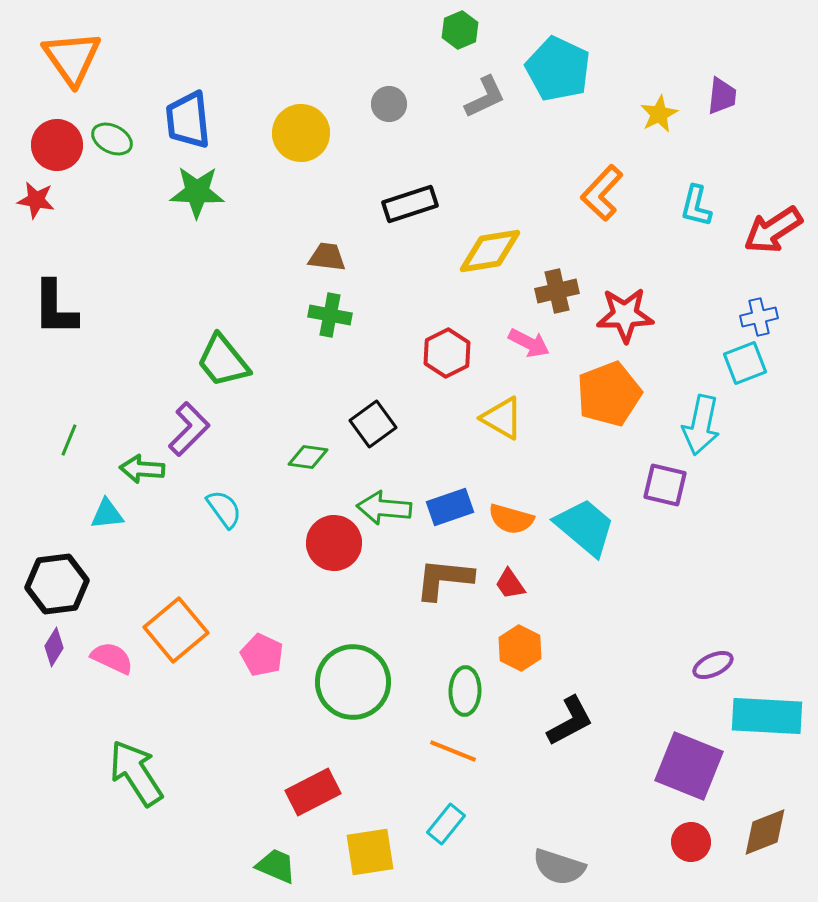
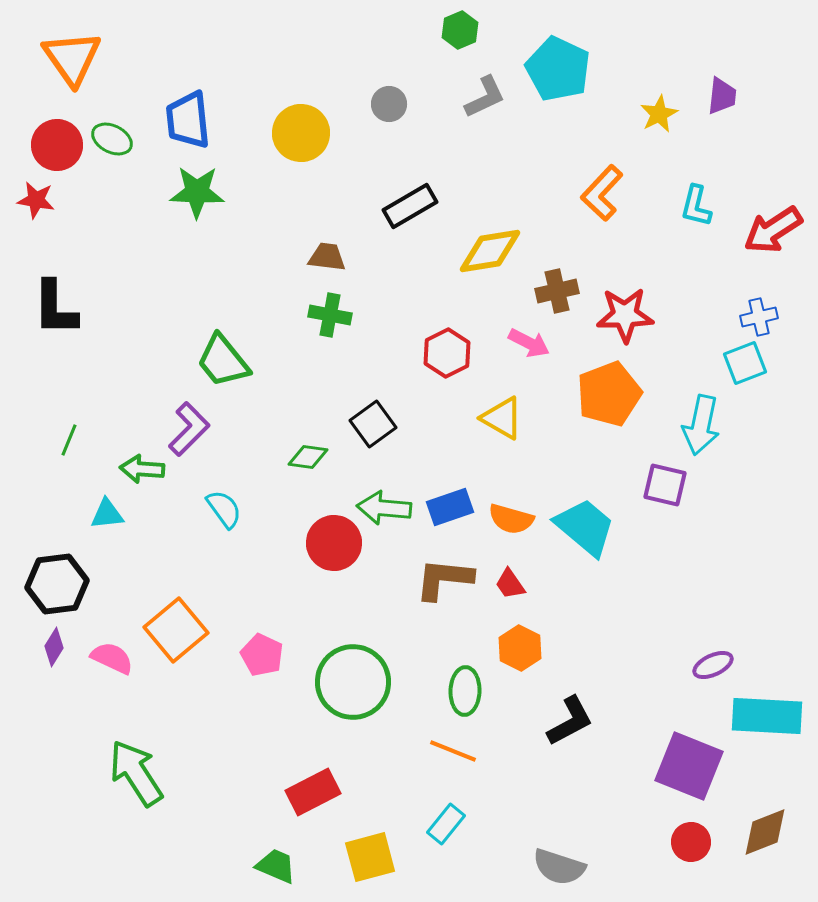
black rectangle at (410, 204): moved 2 px down; rotated 12 degrees counterclockwise
yellow square at (370, 852): moved 5 px down; rotated 6 degrees counterclockwise
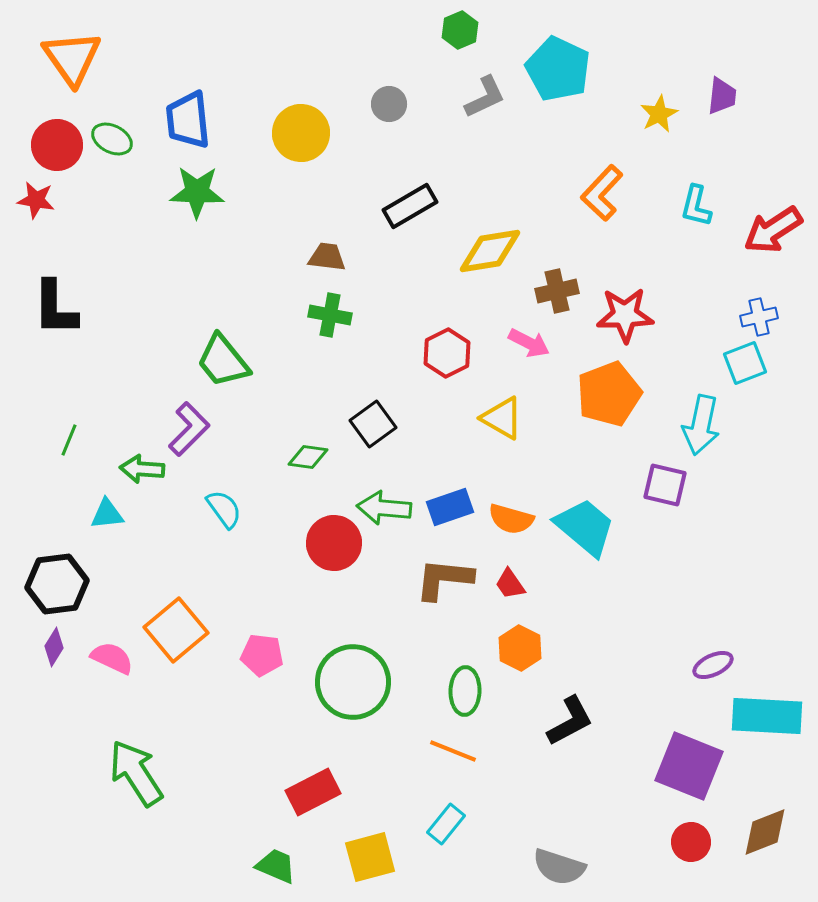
pink pentagon at (262, 655): rotated 18 degrees counterclockwise
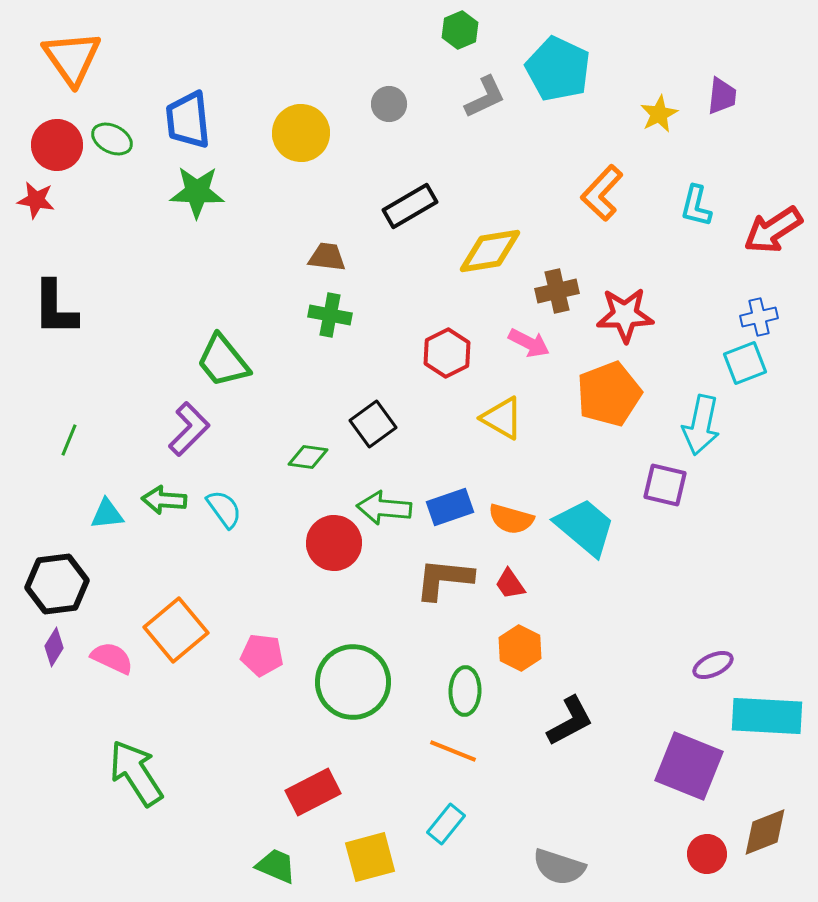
green arrow at (142, 469): moved 22 px right, 31 px down
red circle at (691, 842): moved 16 px right, 12 px down
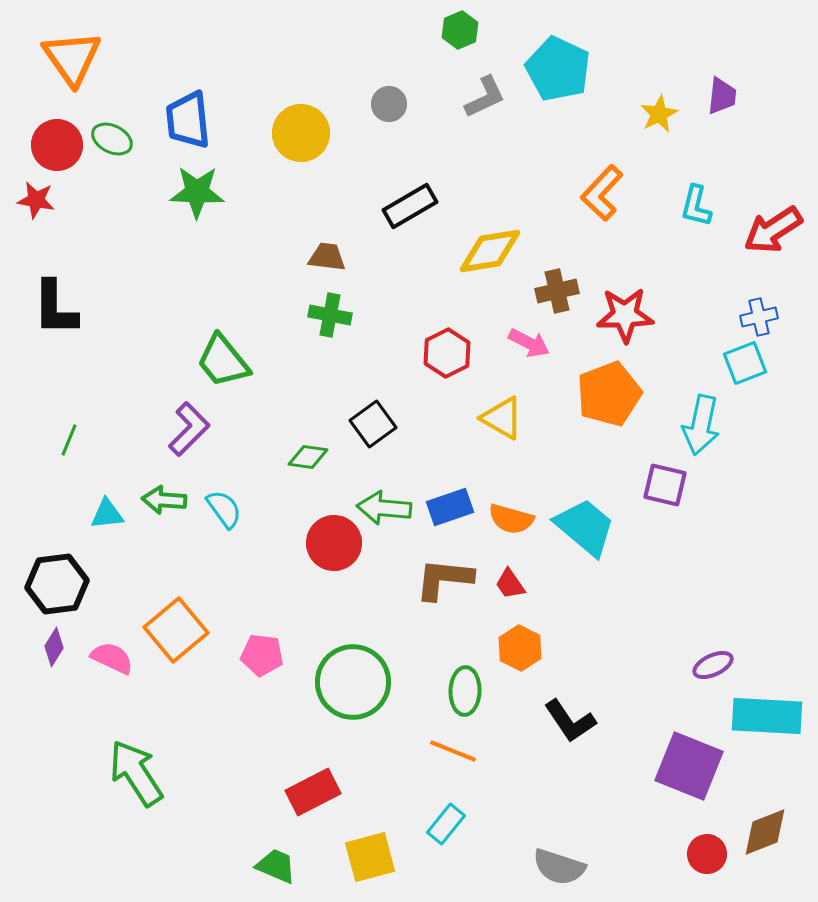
black L-shape at (570, 721): rotated 84 degrees clockwise
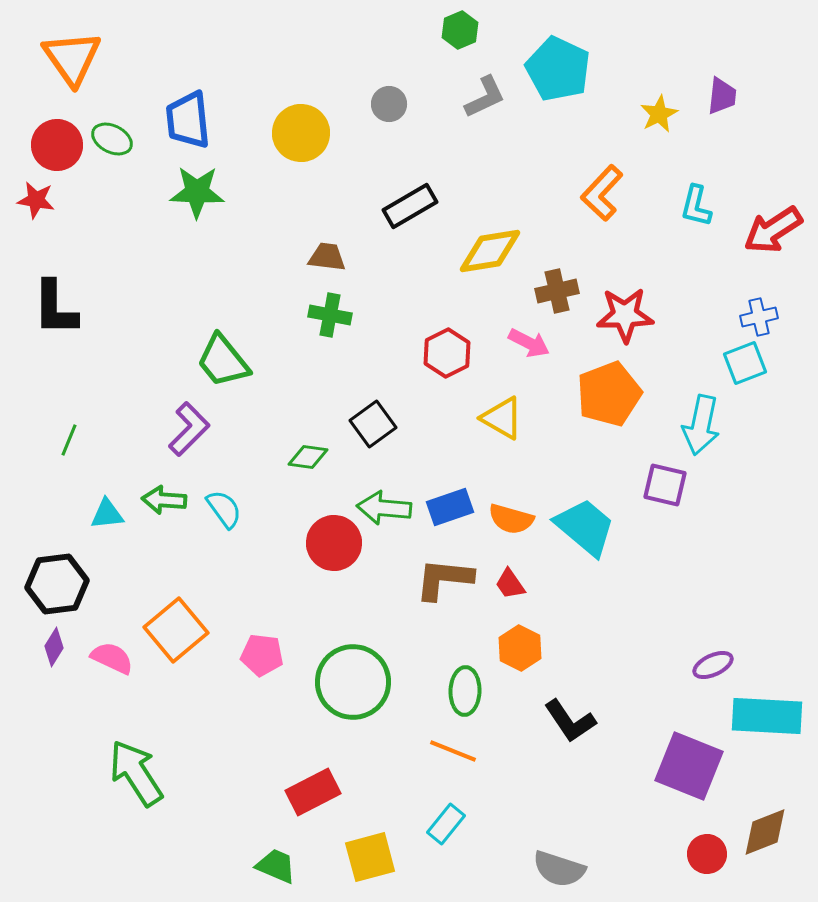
gray semicircle at (559, 867): moved 2 px down
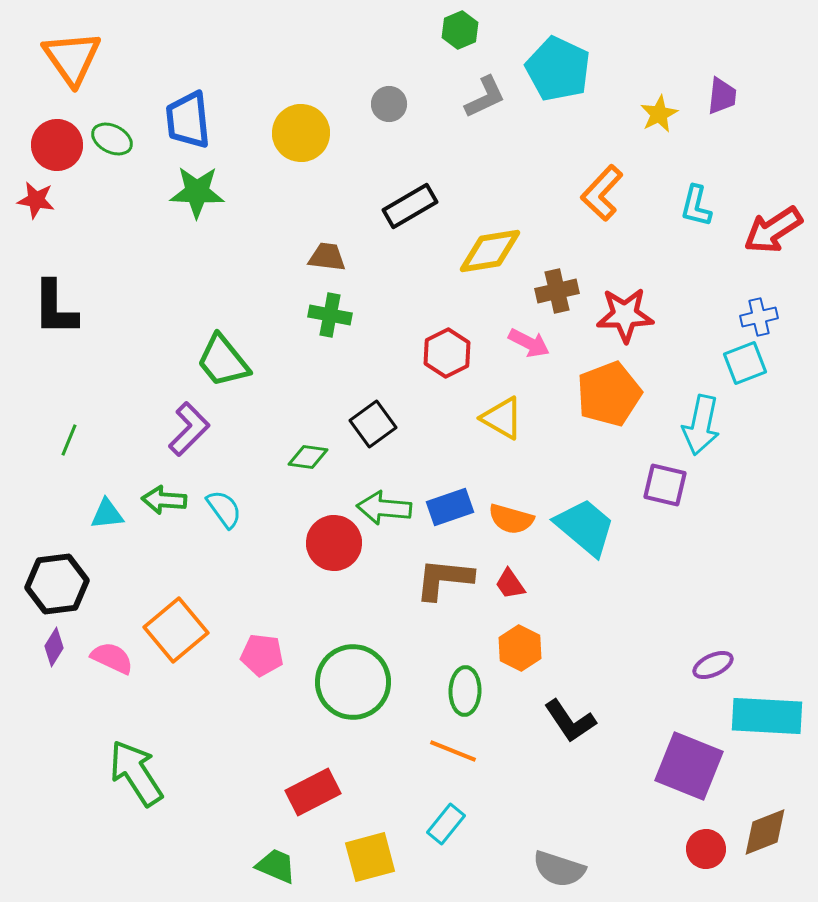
red circle at (707, 854): moved 1 px left, 5 px up
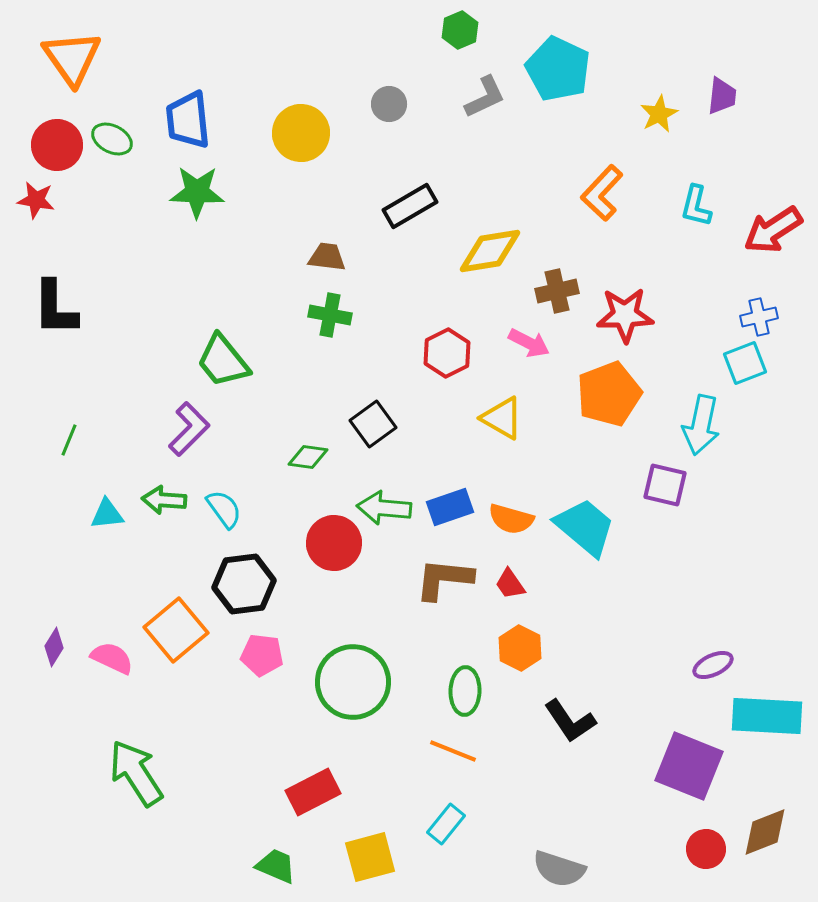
black hexagon at (57, 584): moved 187 px right
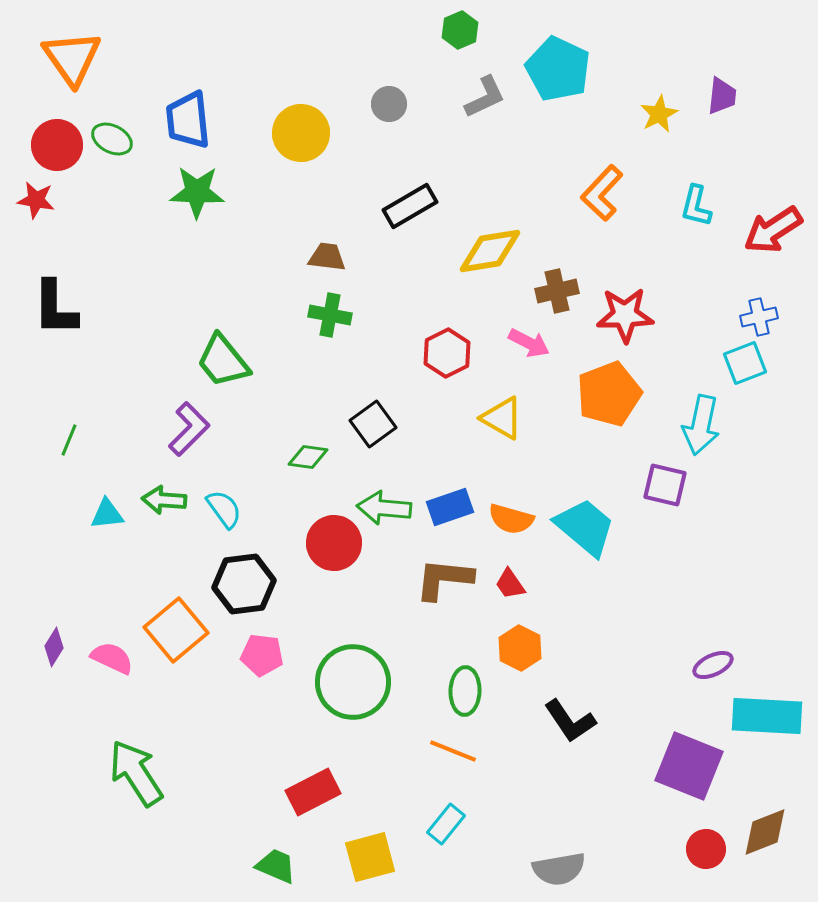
gray semicircle at (559, 869): rotated 28 degrees counterclockwise
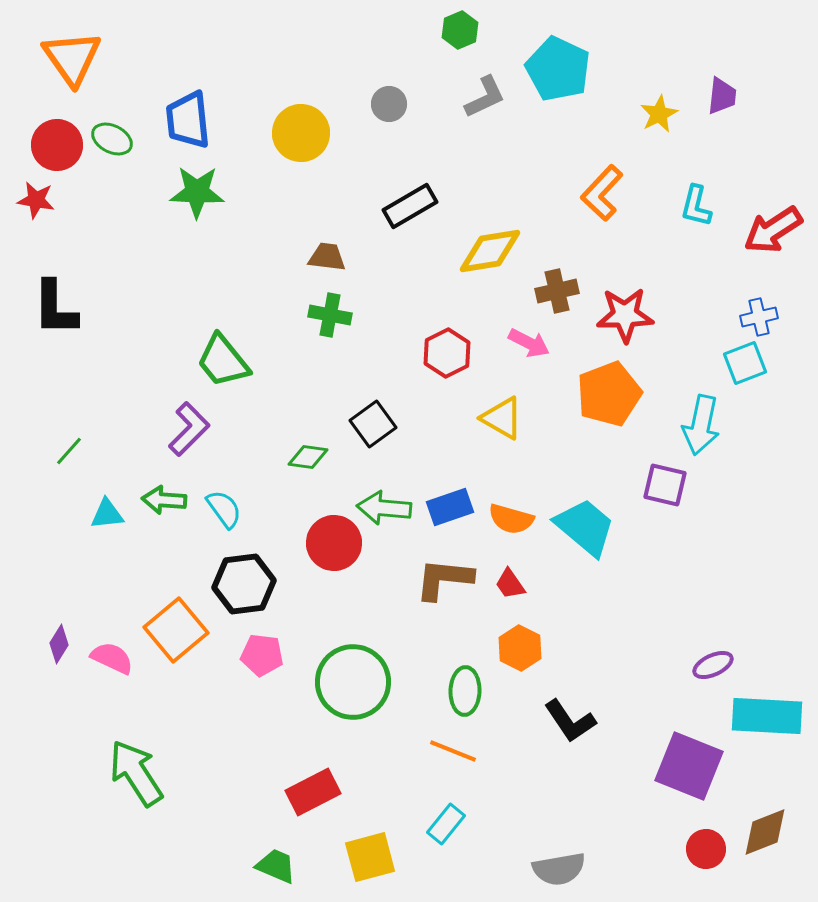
green line at (69, 440): moved 11 px down; rotated 20 degrees clockwise
purple diamond at (54, 647): moved 5 px right, 3 px up
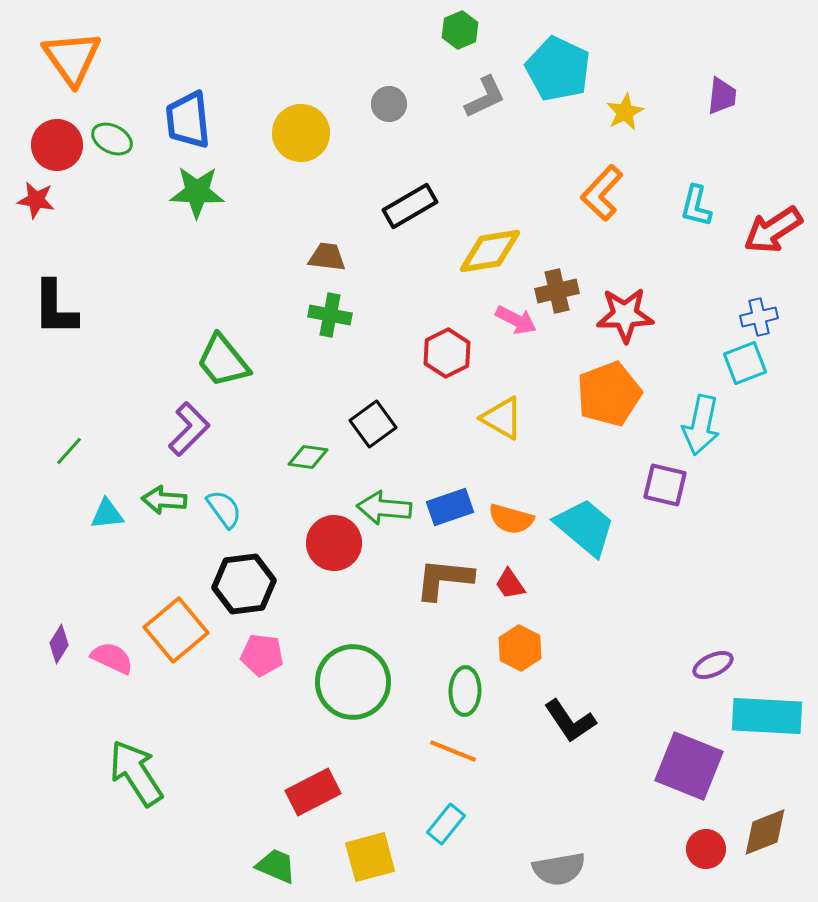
yellow star at (659, 114): moved 34 px left, 2 px up
pink arrow at (529, 343): moved 13 px left, 23 px up
